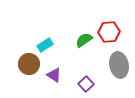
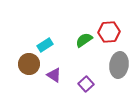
gray ellipse: rotated 20 degrees clockwise
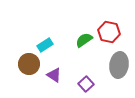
red hexagon: rotated 15 degrees clockwise
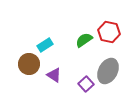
gray ellipse: moved 11 px left, 6 px down; rotated 20 degrees clockwise
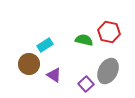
green semicircle: rotated 48 degrees clockwise
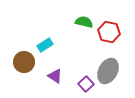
green semicircle: moved 18 px up
brown circle: moved 5 px left, 2 px up
purple triangle: moved 1 px right, 1 px down
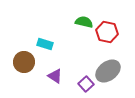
red hexagon: moved 2 px left
cyan rectangle: moved 1 px up; rotated 49 degrees clockwise
gray ellipse: rotated 25 degrees clockwise
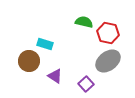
red hexagon: moved 1 px right, 1 px down
brown circle: moved 5 px right, 1 px up
gray ellipse: moved 10 px up
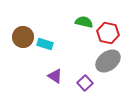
brown circle: moved 6 px left, 24 px up
purple square: moved 1 px left, 1 px up
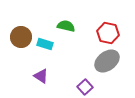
green semicircle: moved 18 px left, 4 px down
brown circle: moved 2 px left
gray ellipse: moved 1 px left
purple triangle: moved 14 px left
purple square: moved 4 px down
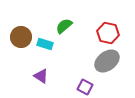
green semicircle: moved 2 px left; rotated 54 degrees counterclockwise
purple square: rotated 21 degrees counterclockwise
